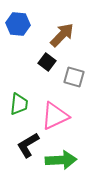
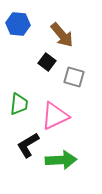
brown arrow: rotated 96 degrees clockwise
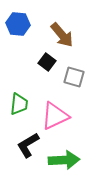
green arrow: moved 3 px right
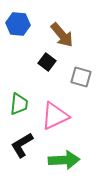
gray square: moved 7 px right
black L-shape: moved 6 px left
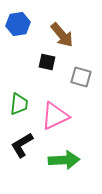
blue hexagon: rotated 15 degrees counterclockwise
black square: rotated 24 degrees counterclockwise
